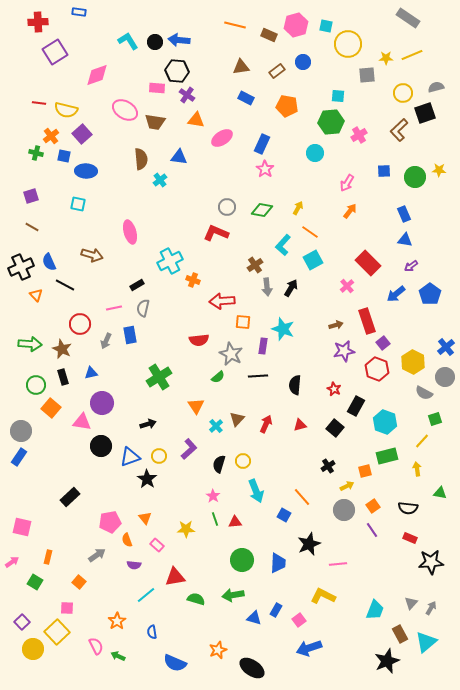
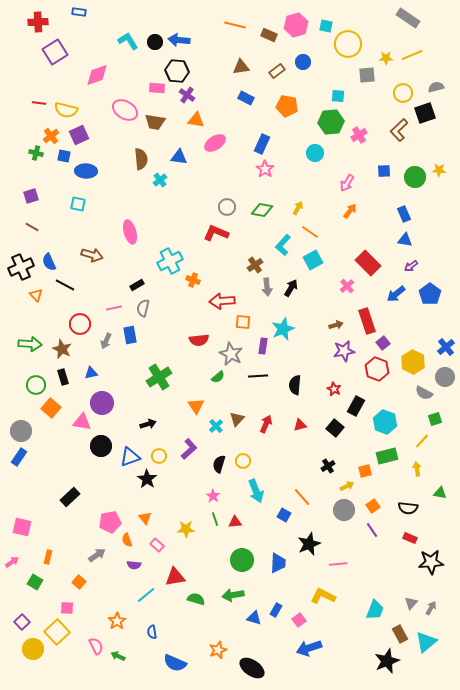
purple square at (82, 134): moved 3 px left, 1 px down; rotated 18 degrees clockwise
pink ellipse at (222, 138): moved 7 px left, 5 px down
cyan star at (283, 329): rotated 30 degrees clockwise
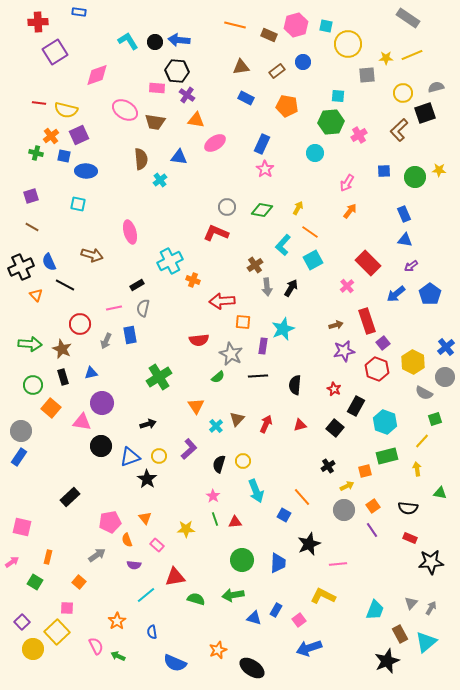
green circle at (36, 385): moved 3 px left
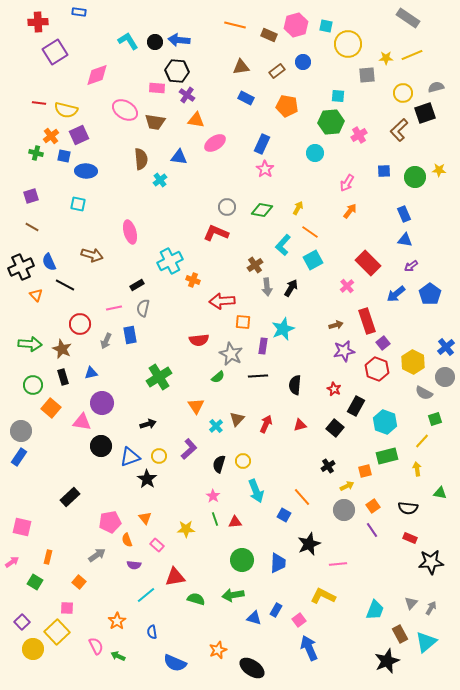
blue arrow at (309, 648): rotated 85 degrees clockwise
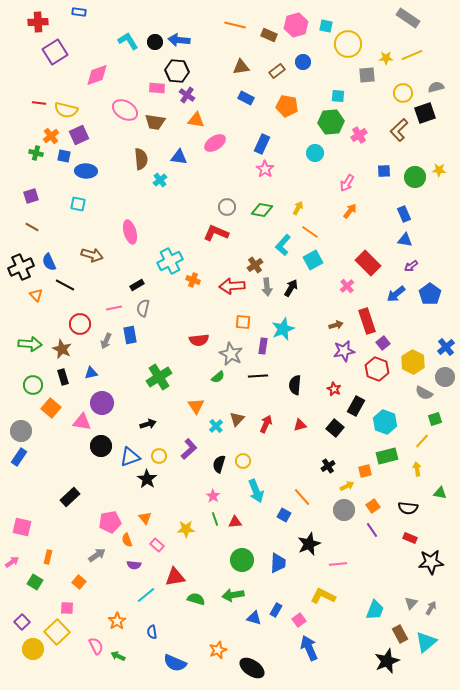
red arrow at (222, 301): moved 10 px right, 15 px up
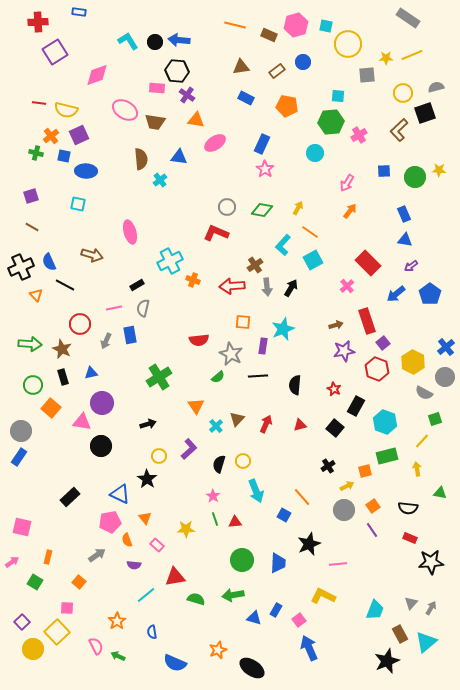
blue triangle at (130, 457): moved 10 px left, 37 px down; rotated 45 degrees clockwise
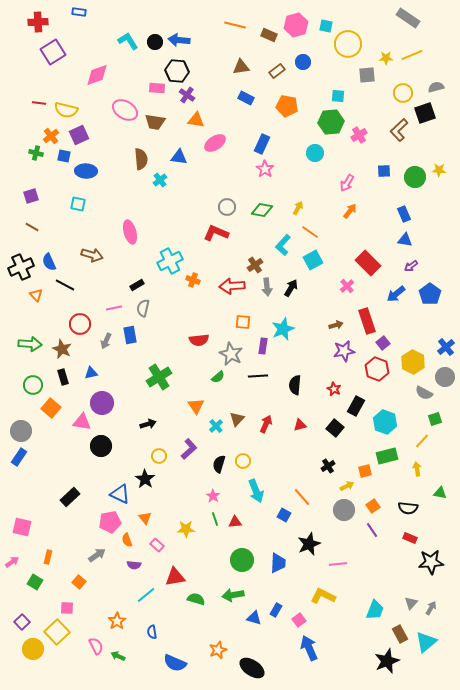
purple square at (55, 52): moved 2 px left
black star at (147, 479): moved 2 px left
